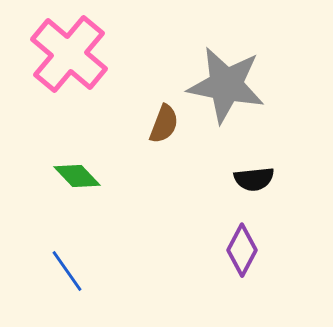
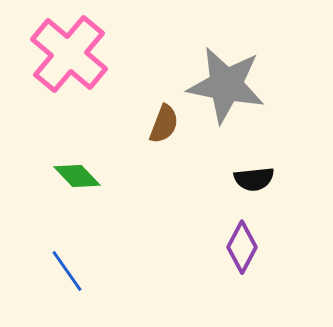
purple diamond: moved 3 px up
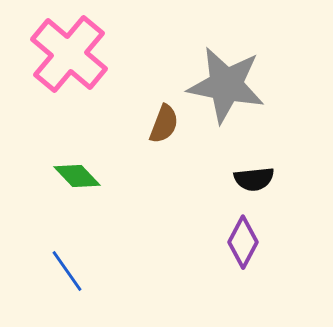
purple diamond: moved 1 px right, 5 px up
